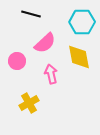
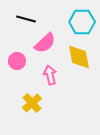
black line: moved 5 px left, 5 px down
pink arrow: moved 1 px left, 1 px down
yellow cross: moved 3 px right; rotated 12 degrees counterclockwise
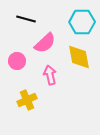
yellow cross: moved 5 px left, 3 px up; rotated 18 degrees clockwise
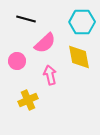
yellow cross: moved 1 px right
